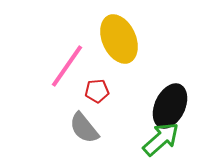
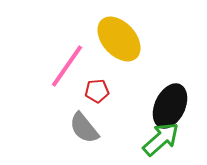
yellow ellipse: rotated 18 degrees counterclockwise
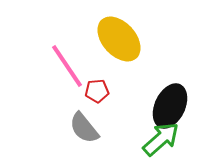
pink line: rotated 69 degrees counterclockwise
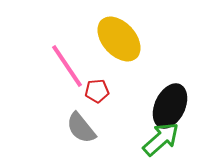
gray semicircle: moved 3 px left
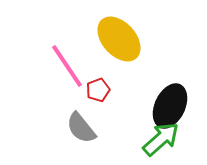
red pentagon: moved 1 px right, 1 px up; rotated 15 degrees counterclockwise
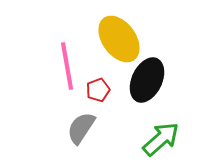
yellow ellipse: rotated 6 degrees clockwise
pink line: rotated 24 degrees clockwise
black ellipse: moved 23 px left, 26 px up
gray semicircle: rotated 72 degrees clockwise
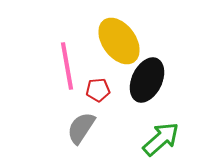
yellow ellipse: moved 2 px down
red pentagon: rotated 15 degrees clockwise
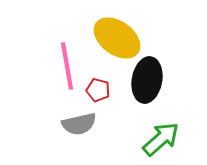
yellow ellipse: moved 2 px left, 3 px up; rotated 18 degrees counterclockwise
black ellipse: rotated 15 degrees counterclockwise
red pentagon: rotated 20 degrees clockwise
gray semicircle: moved 2 px left, 4 px up; rotated 136 degrees counterclockwise
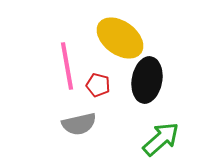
yellow ellipse: moved 3 px right
red pentagon: moved 5 px up
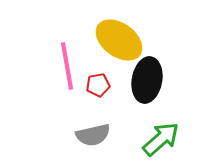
yellow ellipse: moved 1 px left, 2 px down
red pentagon: rotated 25 degrees counterclockwise
gray semicircle: moved 14 px right, 11 px down
